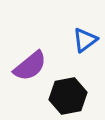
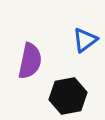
purple semicircle: moved 5 px up; rotated 39 degrees counterclockwise
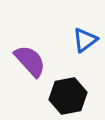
purple semicircle: rotated 54 degrees counterclockwise
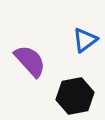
black hexagon: moved 7 px right
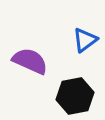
purple semicircle: rotated 24 degrees counterclockwise
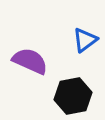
black hexagon: moved 2 px left
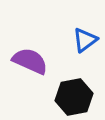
black hexagon: moved 1 px right, 1 px down
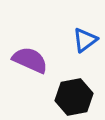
purple semicircle: moved 1 px up
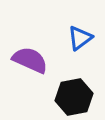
blue triangle: moved 5 px left, 2 px up
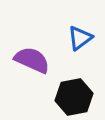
purple semicircle: moved 2 px right
